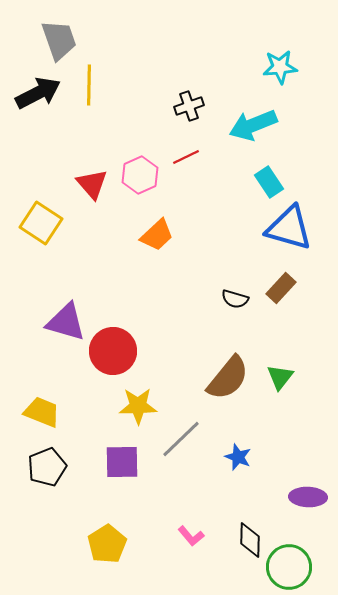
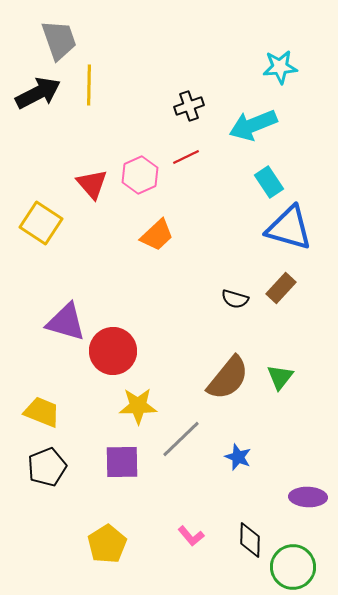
green circle: moved 4 px right
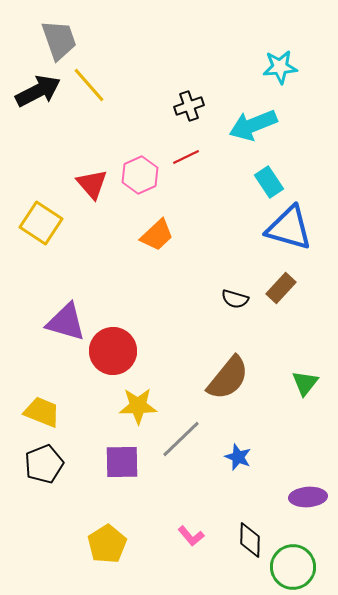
yellow line: rotated 42 degrees counterclockwise
black arrow: moved 2 px up
green triangle: moved 25 px right, 6 px down
black pentagon: moved 3 px left, 3 px up
purple ellipse: rotated 6 degrees counterclockwise
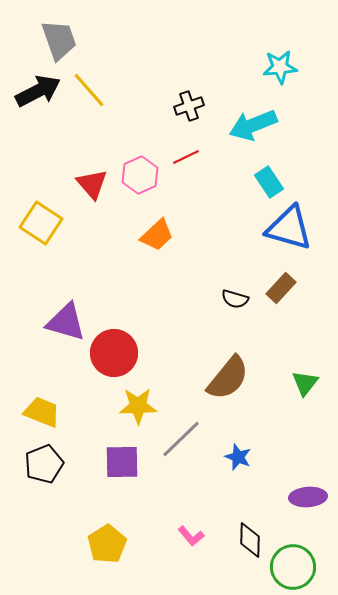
yellow line: moved 5 px down
red circle: moved 1 px right, 2 px down
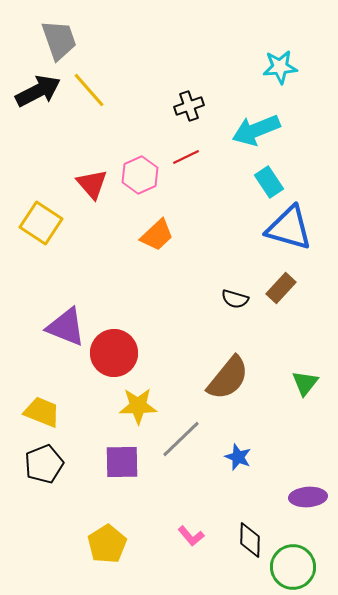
cyan arrow: moved 3 px right, 5 px down
purple triangle: moved 5 px down; rotated 6 degrees clockwise
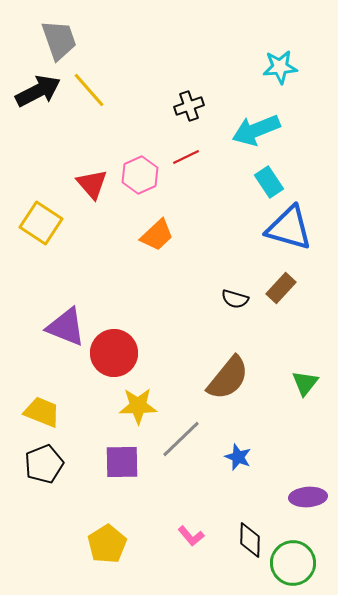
green circle: moved 4 px up
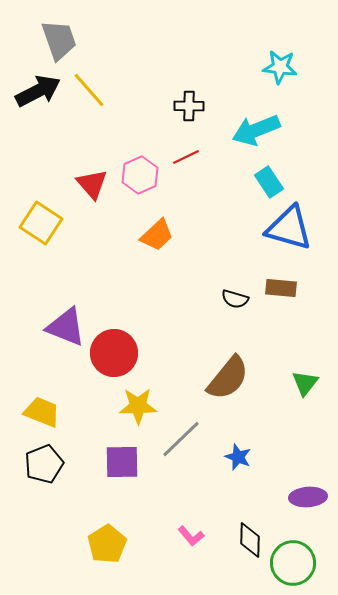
cyan star: rotated 12 degrees clockwise
black cross: rotated 20 degrees clockwise
brown rectangle: rotated 52 degrees clockwise
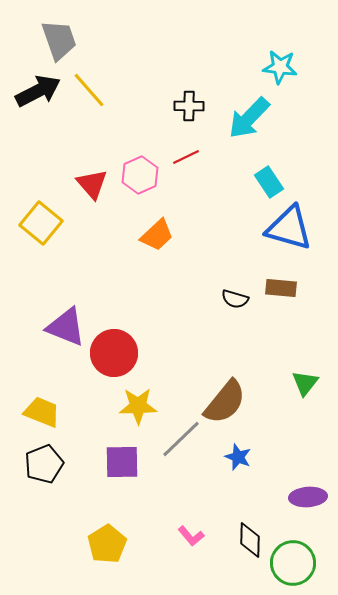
cyan arrow: moved 7 px left, 12 px up; rotated 24 degrees counterclockwise
yellow square: rotated 6 degrees clockwise
brown semicircle: moved 3 px left, 24 px down
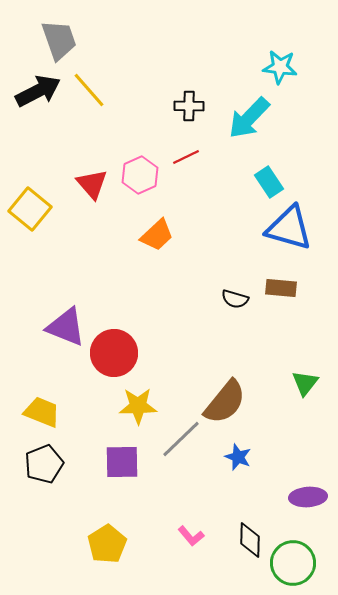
yellow square: moved 11 px left, 14 px up
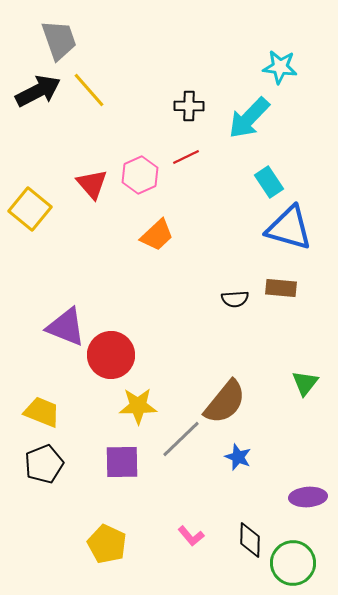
black semicircle: rotated 20 degrees counterclockwise
red circle: moved 3 px left, 2 px down
yellow pentagon: rotated 15 degrees counterclockwise
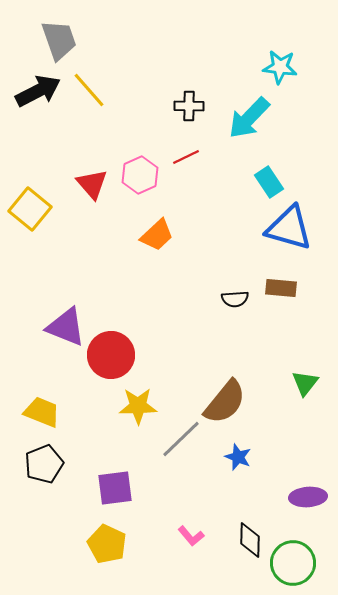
purple square: moved 7 px left, 26 px down; rotated 6 degrees counterclockwise
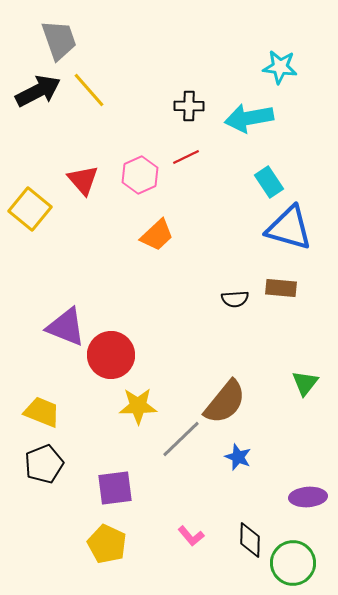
cyan arrow: rotated 36 degrees clockwise
red triangle: moved 9 px left, 4 px up
